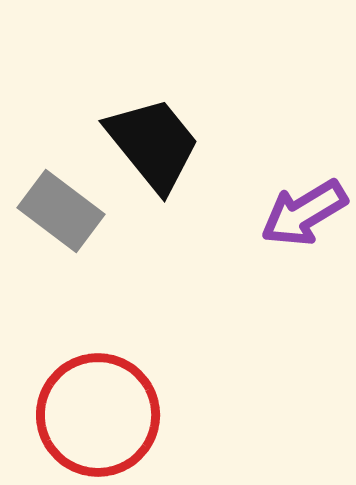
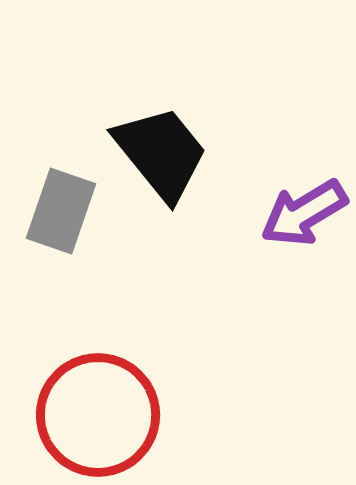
black trapezoid: moved 8 px right, 9 px down
gray rectangle: rotated 72 degrees clockwise
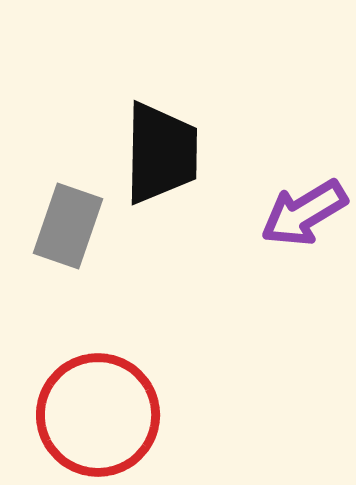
black trapezoid: rotated 40 degrees clockwise
gray rectangle: moved 7 px right, 15 px down
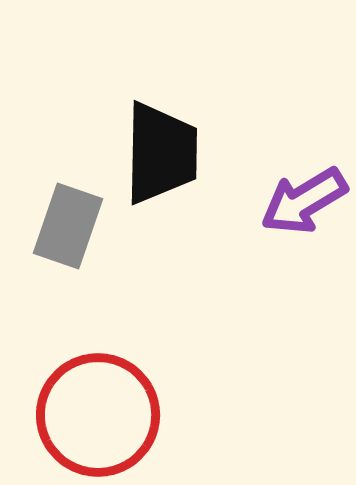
purple arrow: moved 12 px up
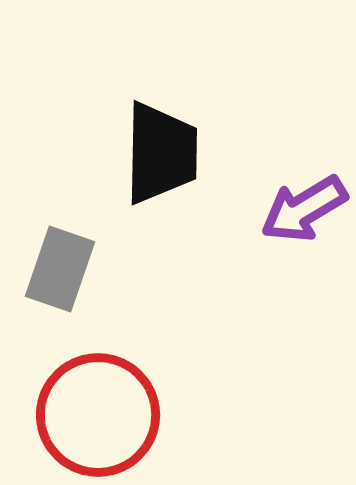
purple arrow: moved 8 px down
gray rectangle: moved 8 px left, 43 px down
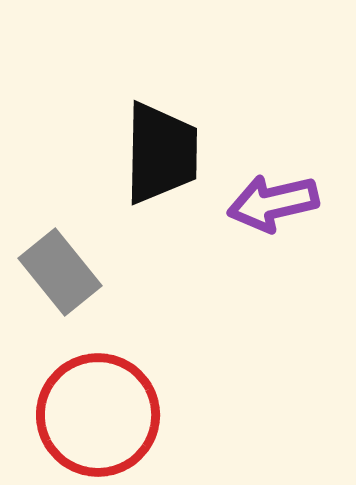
purple arrow: moved 31 px left, 6 px up; rotated 18 degrees clockwise
gray rectangle: moved 3 px down; rotated 58 degrees counterclockwise
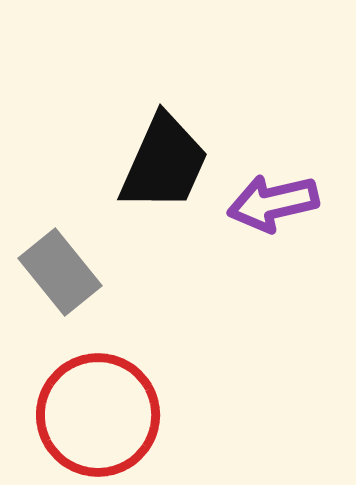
black trapezoid: moved 3 px right, 10 px down; rotated 23 degrees clockwise
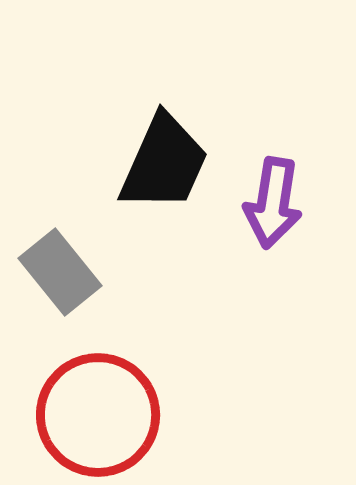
purple arrow: rotated 68 degrees counterclockwise
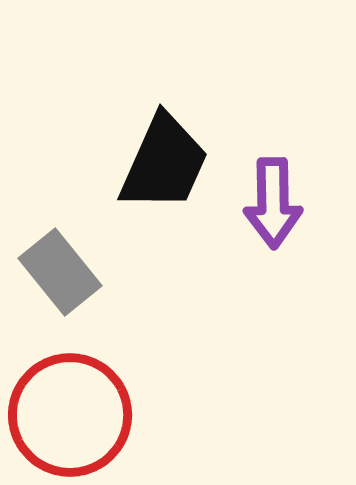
purple arrow: rotated 10 degrees counterclockwise
red circle: moved 28 px left
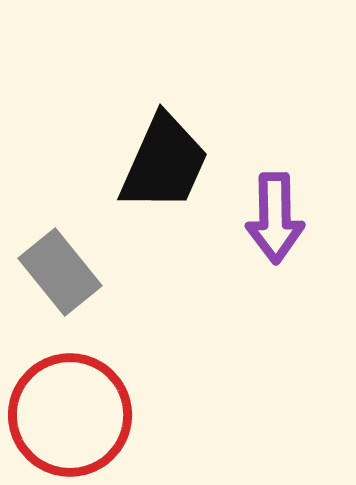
purple arrow: moved 2 px right, 15 px down
